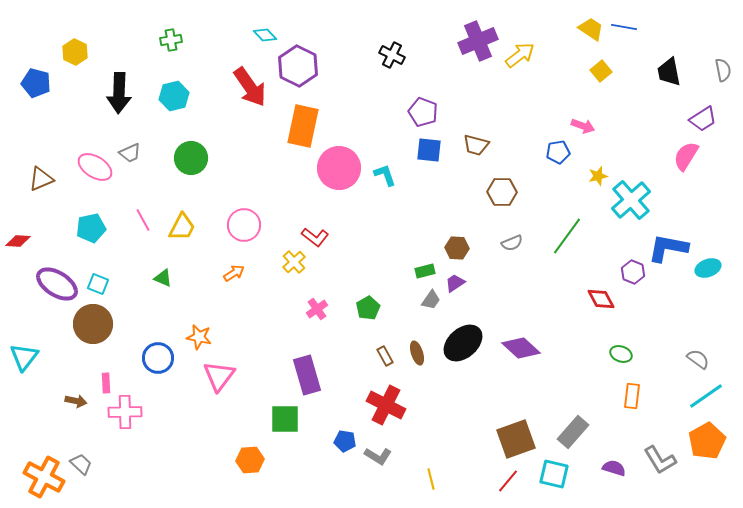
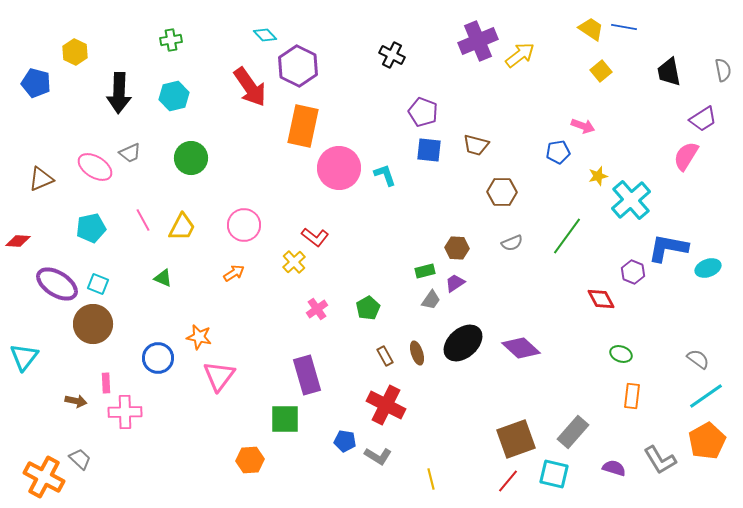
gray trapezoid at (81, 464): moved 1 px left, 5 px up
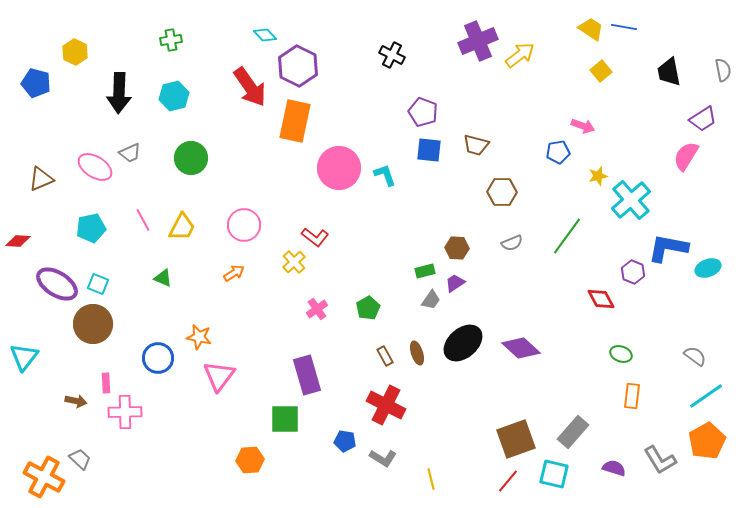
orange rectangle at (303, 126): moved 8 px left, 5 px up
gray semicircle at (698, 359): moved 3 px left, 3 px up
gray L-shape at (378, 456): moved 5 px right, 2 px down
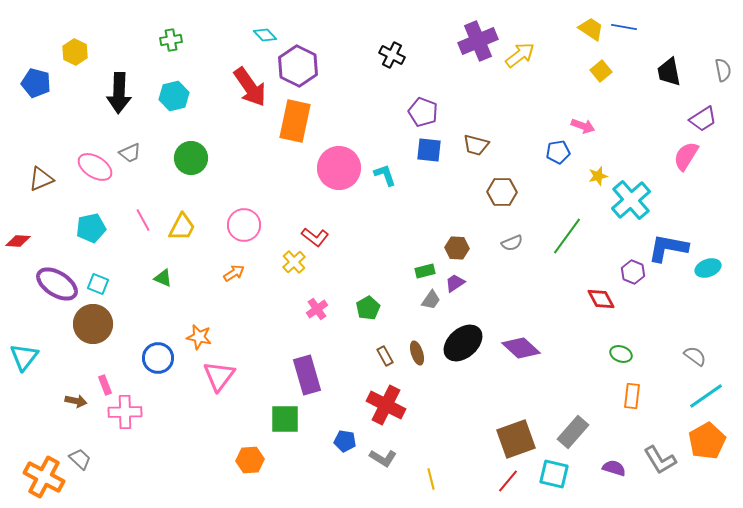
pink rectangle at (106, 383): moved 1 px left, 2 px down; rotated 18 degrees counterclockwise
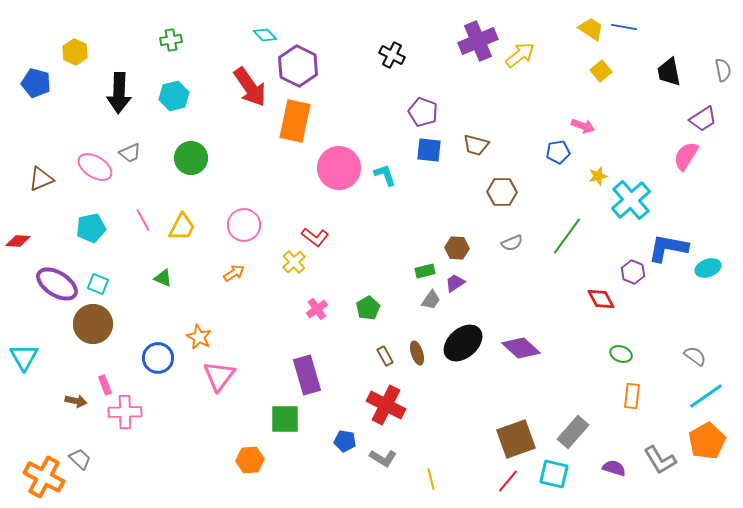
orange star at (199, 337): rotated 15 degrees clockwise
cyan triangle at (24, 357): rotated 8 degrees counterclockwise
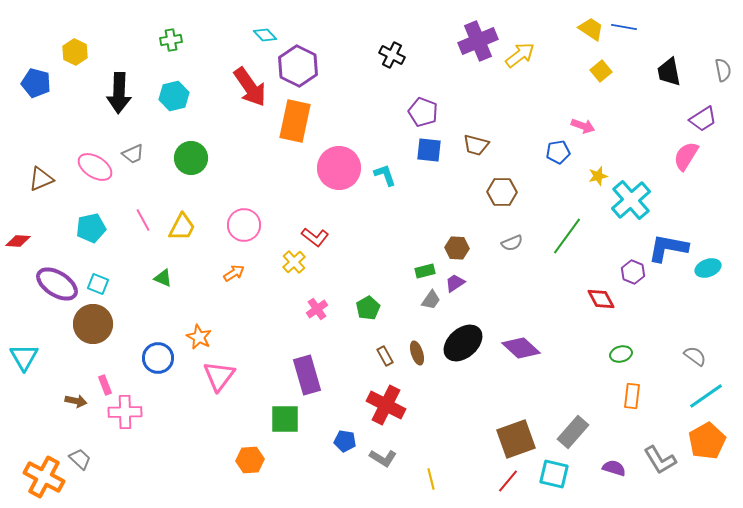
gray trapezoid at (130, 153): moved 3 px right, 1 px down
green ellipse at (621, 354): rotated 35 degrees counterclockwise
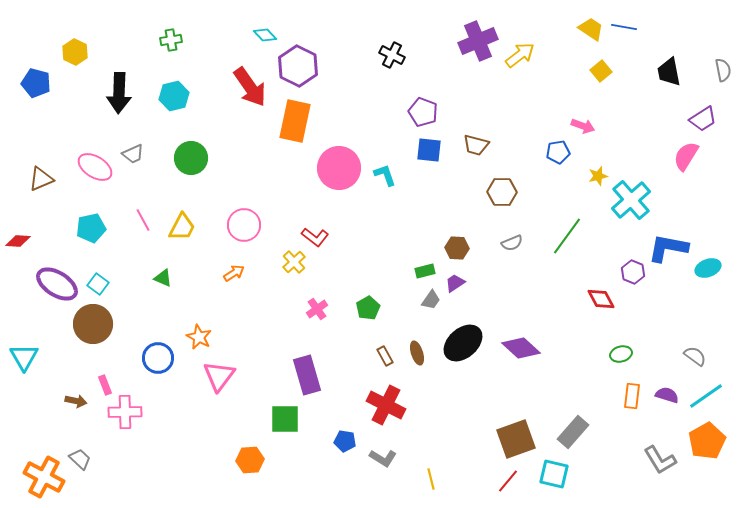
cyan square at (98, 284): rotated 15 degrees clockwise
purple semicircle at (614, 468): moved 53 px right, 73 px up
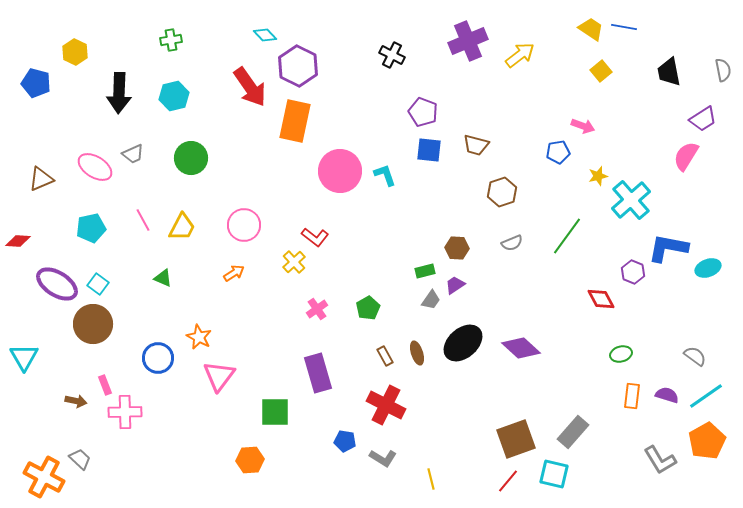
purple cross at (478, 41): moved 10 px left
pink circle at (339, 168): moved 1 px right, 3 px down
brown hexagon at (502, 192): rotated 20 degrees counterclockwise
purple trapezoid at (455, 283): moved 2 px down
purple rectangle at (307, 375): moved 11 px right, 2 px up
green square at (285, 419): moved 10 px left, 7 px up
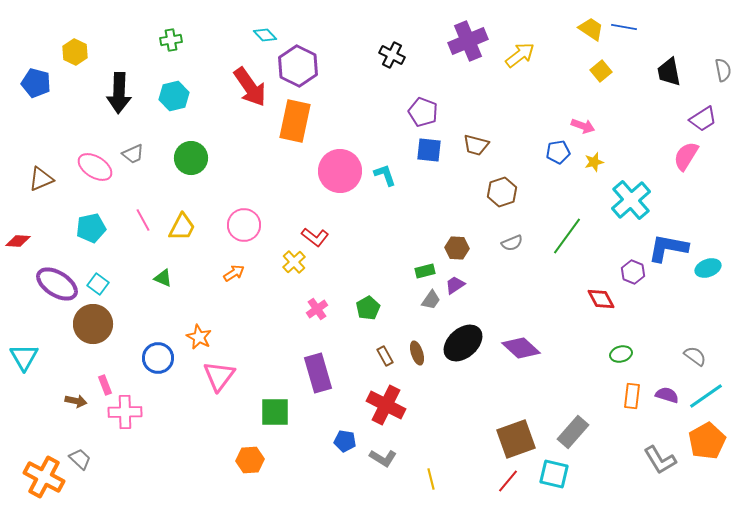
yellow star at (598, 176): moved 4 px left, 14 px up
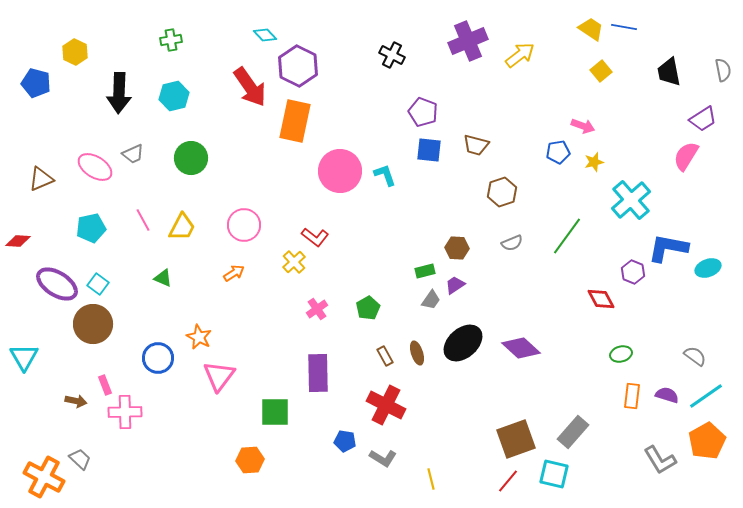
purple rectangle at (318, 373): rotated 15 degrees clockwise
